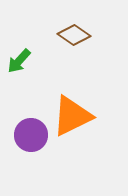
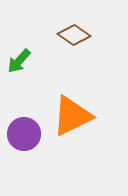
purple circle: moved 7 px left, 1 px up
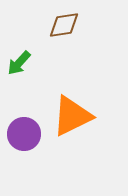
brown diamond: moved 10 px left, 10 px up; rotated 44 degrees counterclockwise
green arrow: moved 2 px down
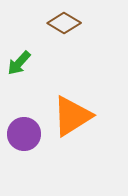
brown diamond: moved 2 px up; rotated 40 degrees clockwise
orange triangle: rotated 6 degrees counterclockwise
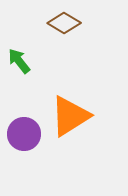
green arrow: moved 2 px up; rotated 100 degrees clockwise
orange triangle: moved 2 px left
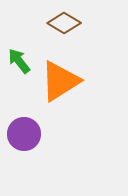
orange triangle: moved 10 px left, 35 px up
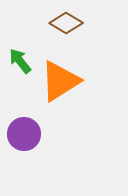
brown diamond: moved 2 px right
green arrow: moved 1 px right
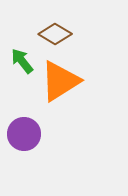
brown diamond: moved 11 px left, 11 px down
green arrow: moved 2 px right
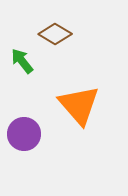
orange triangle: moved 19 px right, 24 px down; rotated 39 degrees counterclockwise
